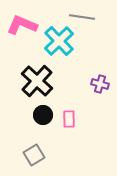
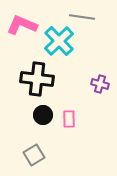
black cross: moved 2 px up; rotated 36 degrees counterclockwise
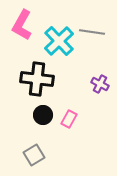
gray line: moved 10 px right, 15 px down
pink L-shape: rotated 84 degrees counterclockwise
purple cross: rotated 12 degrees clockwise
pink rectangle: rotated 30 degrees clockwise
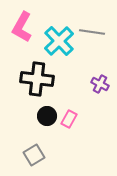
pink L-shape: moved 2 px down
black circle: moved 4 px right, 1 px down
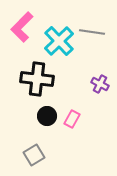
pink L-shape: rotated 16 degrees clockwise
pink rectangle: moved 3 px right
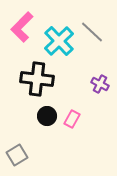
gray line: rotated 35 degrees clockwise
gray square: moved 17 px left
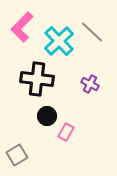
purple cross: moved 10 px left
pink rectangle: moved 6 px left, 13 px down
